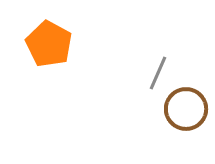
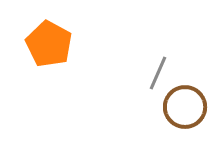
brown circle: moved 1 px left, 2 px up
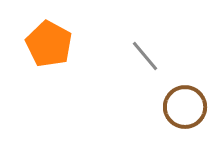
gray line: moved 13 px left, 17 px up; rotated 64 degrees counterclockwise
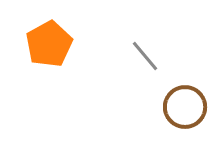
orange pentagon: rotated 15 degrees clockwise
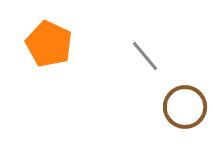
orange pentagon: rotated 18 degrees counterclockwise
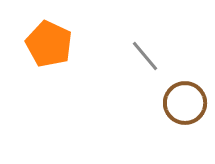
brown circle: moved 4 px up
